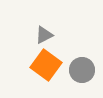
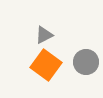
gray circle: moved 4 px right, 8 px up
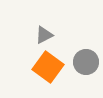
orange square: moved 2 px right, 2 px down
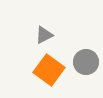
orange square: moved 1 px right, 3 px down
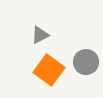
gray triangle: moved 4 px left
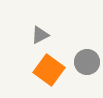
gray circle: moved 1 px right
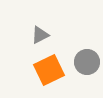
orange square: rotated 28 degrees clockwise
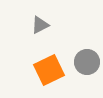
gray triangle: moved 10 px up
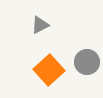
orange square: rotated 16 degrees counterclockwise
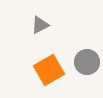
orange square: rotated 12 degrees clockwise
